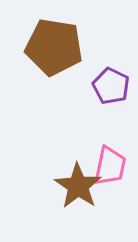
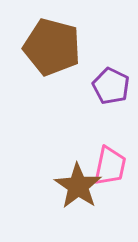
brown pentagon: moved 2 px left; rotated 6 degrees clockwise
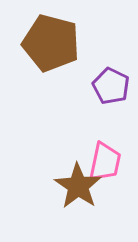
brown pentagon: moved 1 px left, 4 px up
pink trapezoid: moved 5 px left, 4 px up
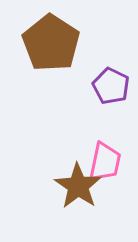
brown pentagon: rotated 18 degrees clockwise
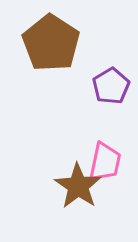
purple pentagon: rotated 15 degrees clockwise
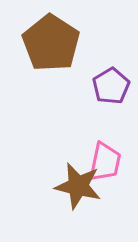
brown star: rotated 21 degrees counterclockwise
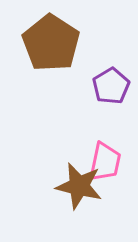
brown star: moved 1 px right
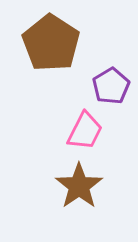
pink trapezoid: moved 20 px left, 31 px up; rotated 15 degrees clockwise
brown star: rotated 24 degrees clockwise
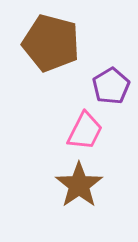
brown pentagon: rotated 18 degrees counterclockwise
brown star: moved 1 px up
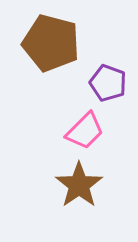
purple pentagon: moved 3 px left, 3 px up; rotated 21 degrees counterclockwise
pink trapezoid: rotated 18 degrees clockwise
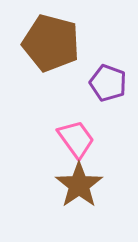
pink trapezoid: moved 9 px left, 8 px down; rotated 81 degrees counterclockwise
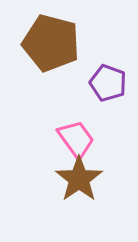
brown star: moved 6 px up
